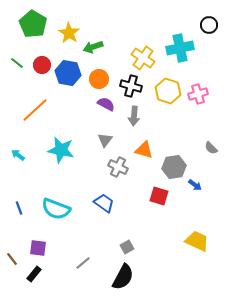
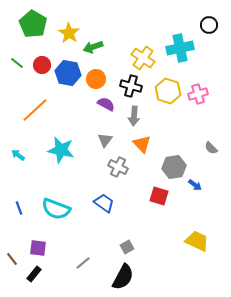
orange circle: moved 3 px left
orange triangle: moved 2 px left, 6 px up; rotated 30 degrees clockwise
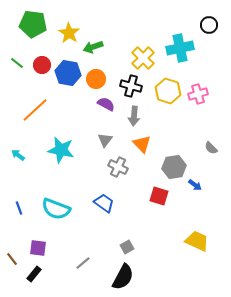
green pentagon: rotated 24 degrees counterclockwise
yellow cross: rotated 10 degrees clockwise
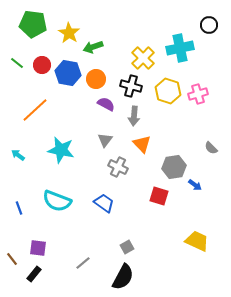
cyan semicircle: moved 1 px right, 8 px up
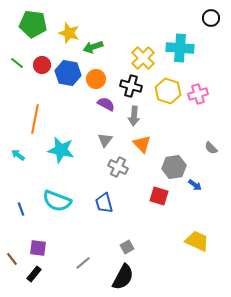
black circle: moved 2 px right, 7 px up
yellow star: rotated 15 degrees counterclockwise
cyan cross: rotated 16 degrees clockwise
orange line: moved 9 px down; rotated 36 degrees counterclockwise
blue trapezoid: rotated 140 degrees counterclockwise
blue line: moved 2 px right, 1 px down
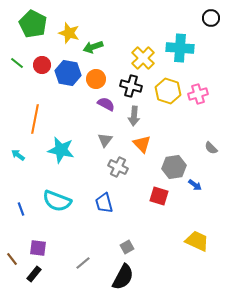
green pentagon: rotated 20 degrees clockwise
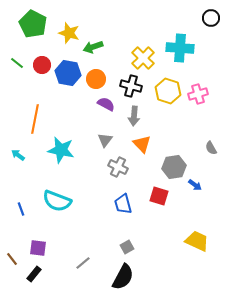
gray semicircle: rotated 16 degrees clockwise
blue trapezoid: moved 19 px right, 1 px down
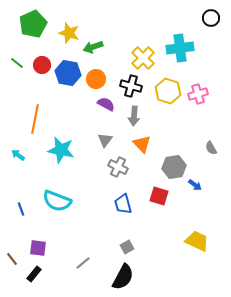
green pentagon: rotated 20 degrees clockwise
cyan cross: rotated 12 degrees counterclockwise
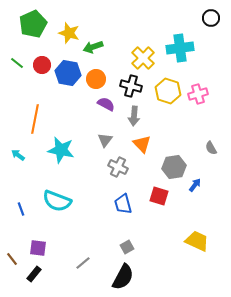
blue arrow: rotated 88 degrees counterclockwise
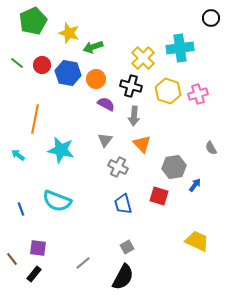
green pentagon: moved 3 px up
